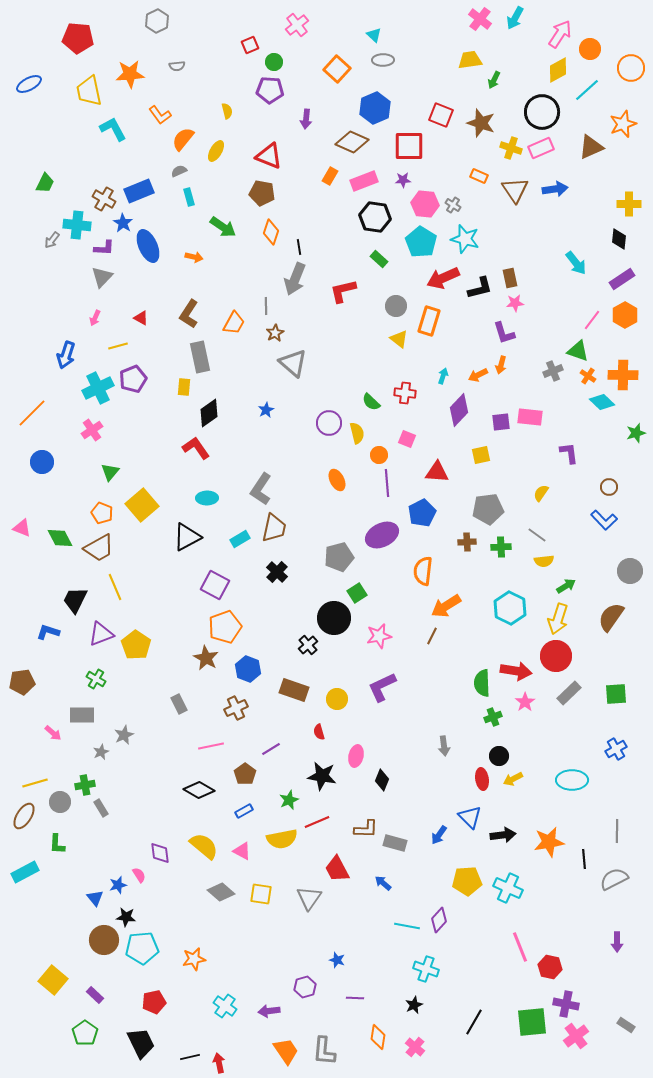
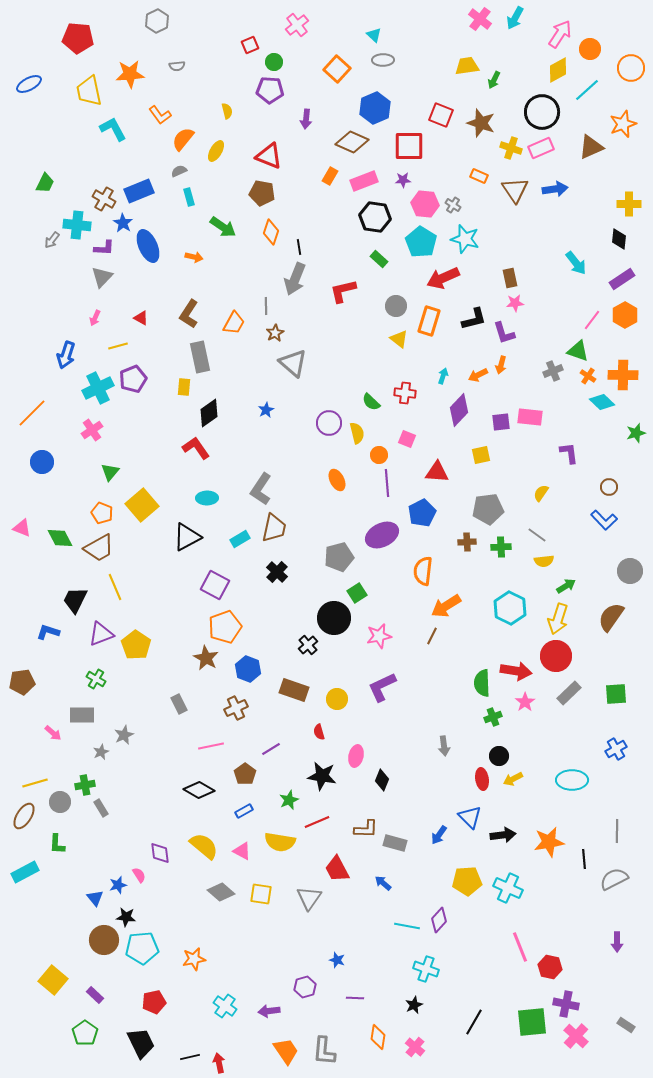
yellow trapezoid at (470, 60): moved 3 px left, 6 px down
black L-shape at (480, 288): moved 6 px left, 31 px down
yellow semicircle at (282, 839): moved 2 px left, 3 px down; rotated 20 degrees clockwise
pink cross at (576, 1036): rotated 10 degrees counterclockwise
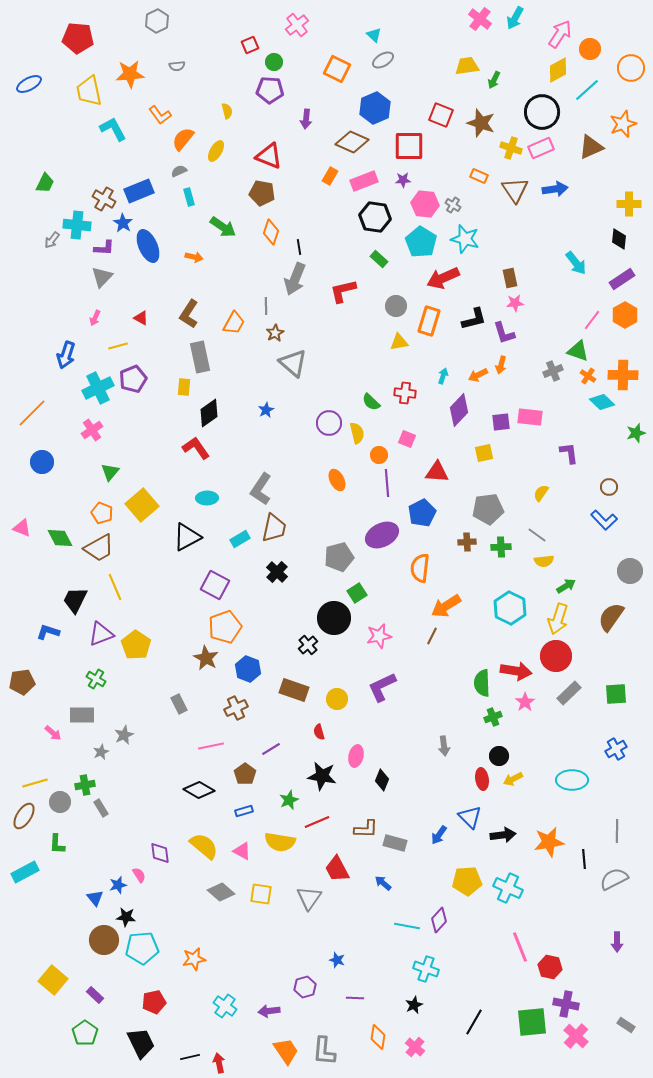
gray ellipse at (383, 60): rotated 30 degrees counterclockwise
orange square at (337, 69): rotated 16 degrees counterclockwise
yellow triangle at (399, 339): moved 3 px down; rotated 48 degrees counterclockwise
yellow square at (481, 455): moved 3 px right, 2 px up
orange semicircle at (423, 571): moved 3 px left, 3 px up
blue rectangle at (244, 811): rotated 12 degrees clockwise
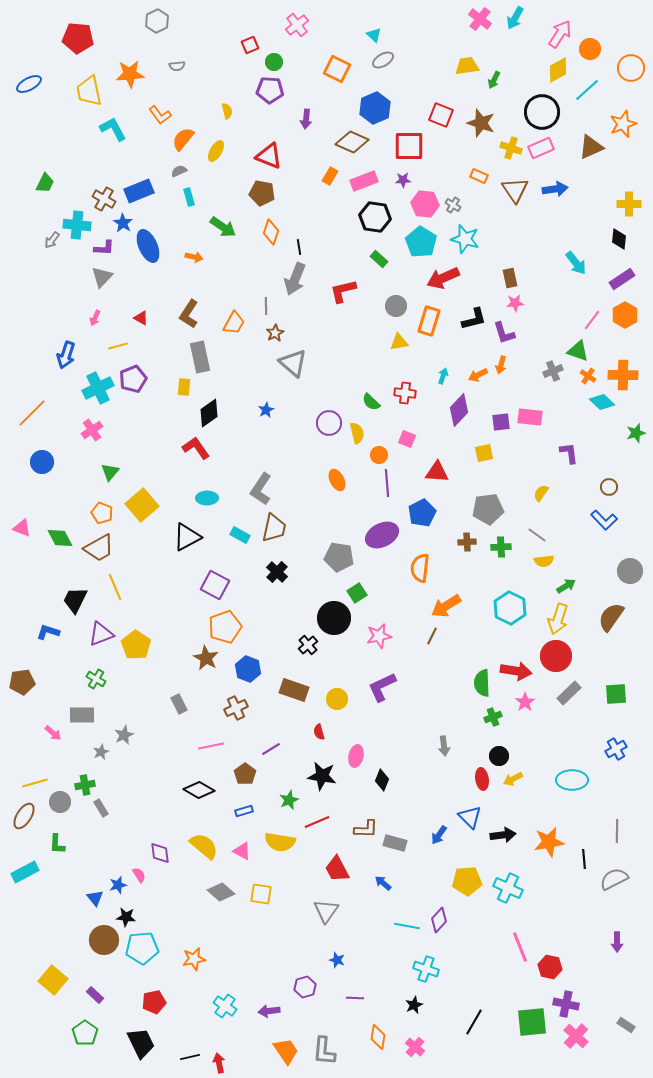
cyan rectangle at (240, 539): moved 4 px up; rotated 60 degrees clockwise
gray pentagon at (339, 557): rotated 24 degrees clockwise
gray triangle at (309, 898): moved 17 px right, 13 px down
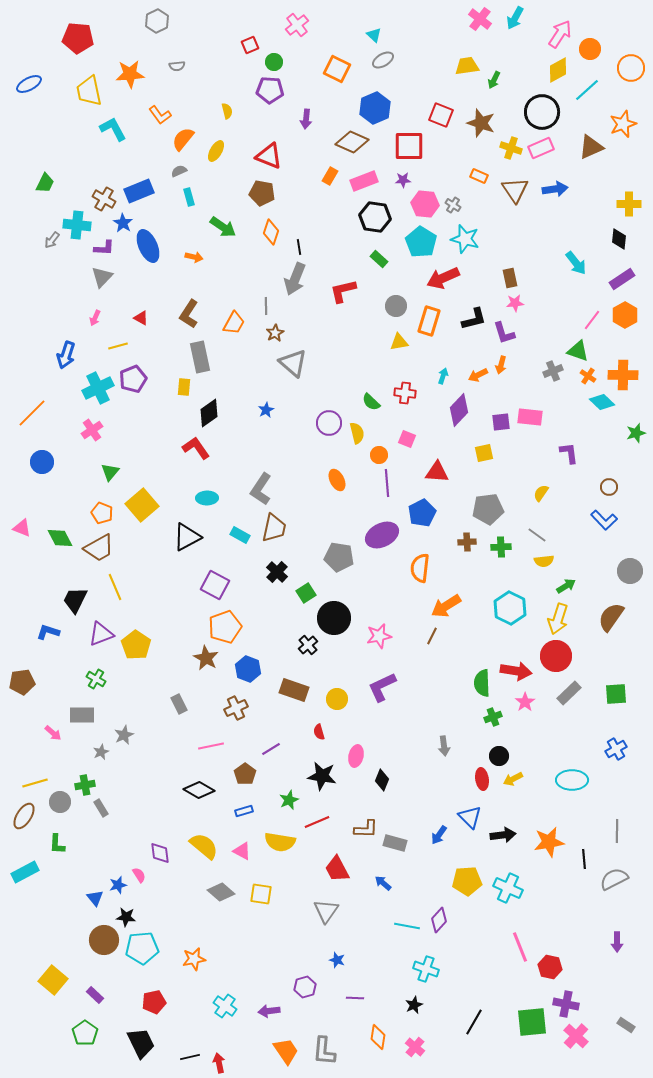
green square at (357, 593): moved 51 px left
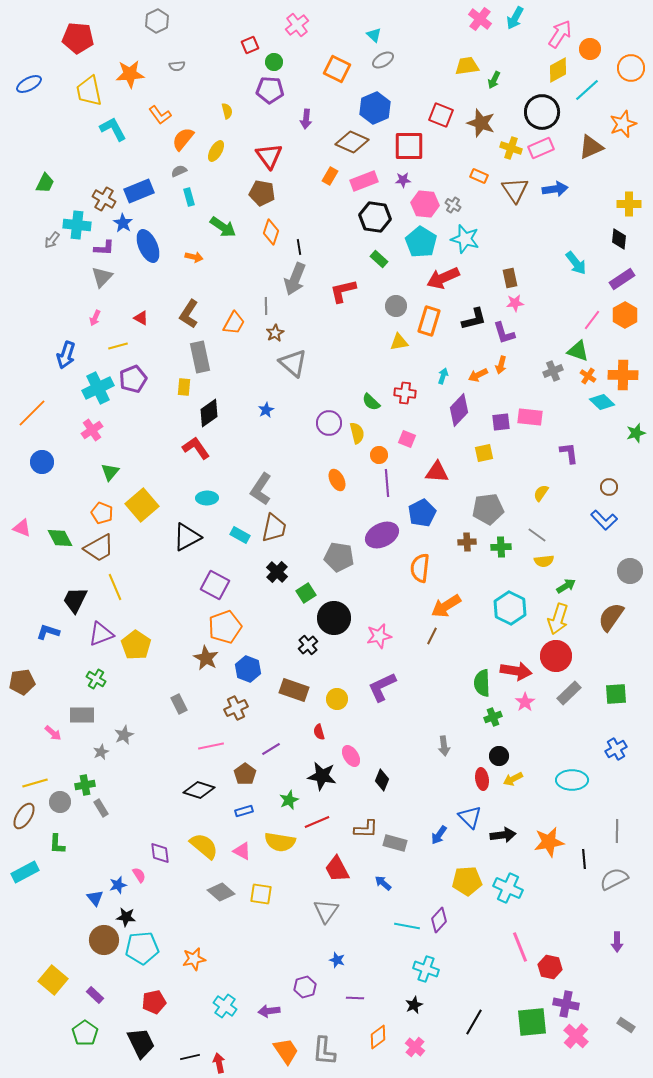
red triangle at (269, 156): rotated 32 degrees clockwise
pink ellipse at (356, 756): moved 5 px left; rotated 45 degrees counterclockwise
black diamond at (199, 790): rotated 12 degrees counterclockwise
orange diamond at (378, 1037): rotated 45 degrees clockwise
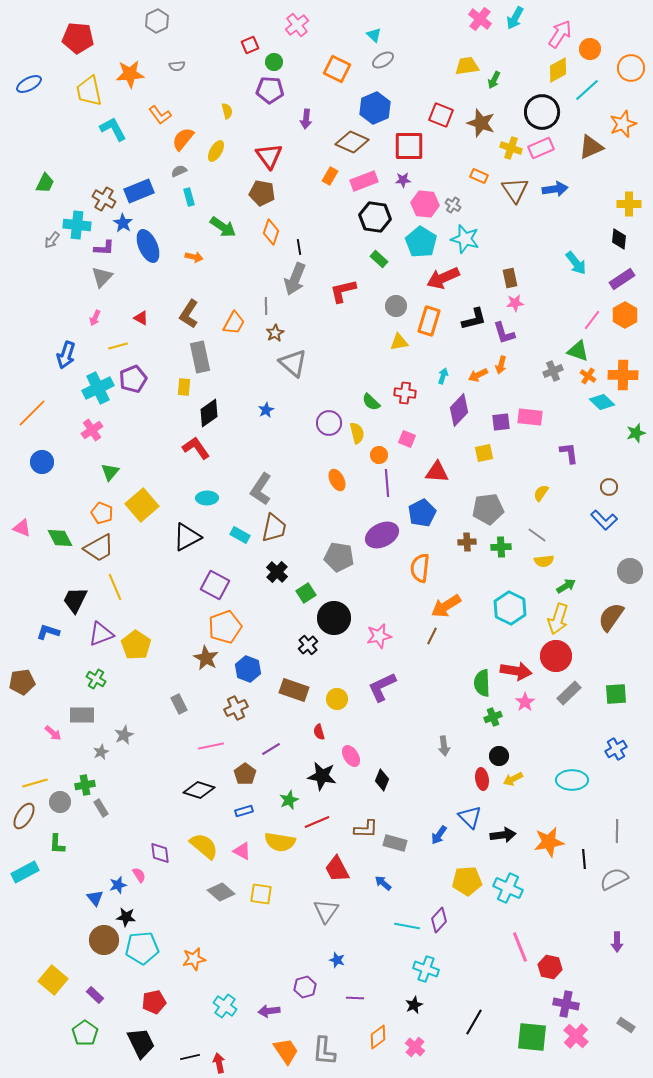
green square at (532, 1022): moved 15 px down; rotated 12 degrees clockwise
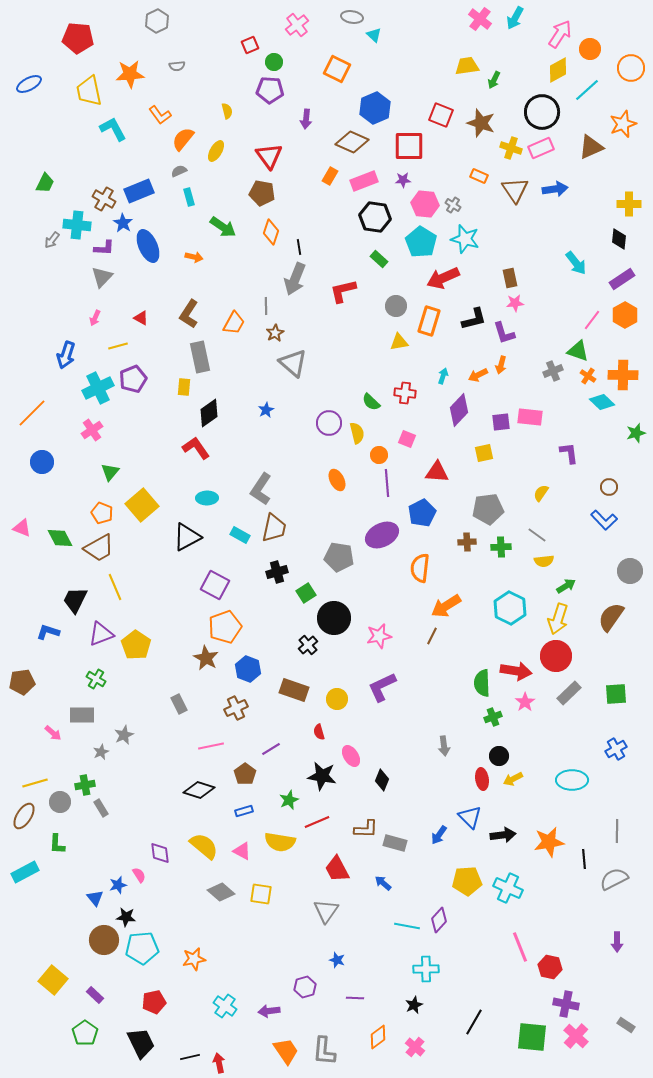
gray ellipse at (383, 60): moved 31 px left, 43 px up; rotated 40 degrees clockwise
black cross at (277, 572): rotated 30 degrees clockwise
cyan cross at (426, 969): rotated 20 degrees counterclockwise
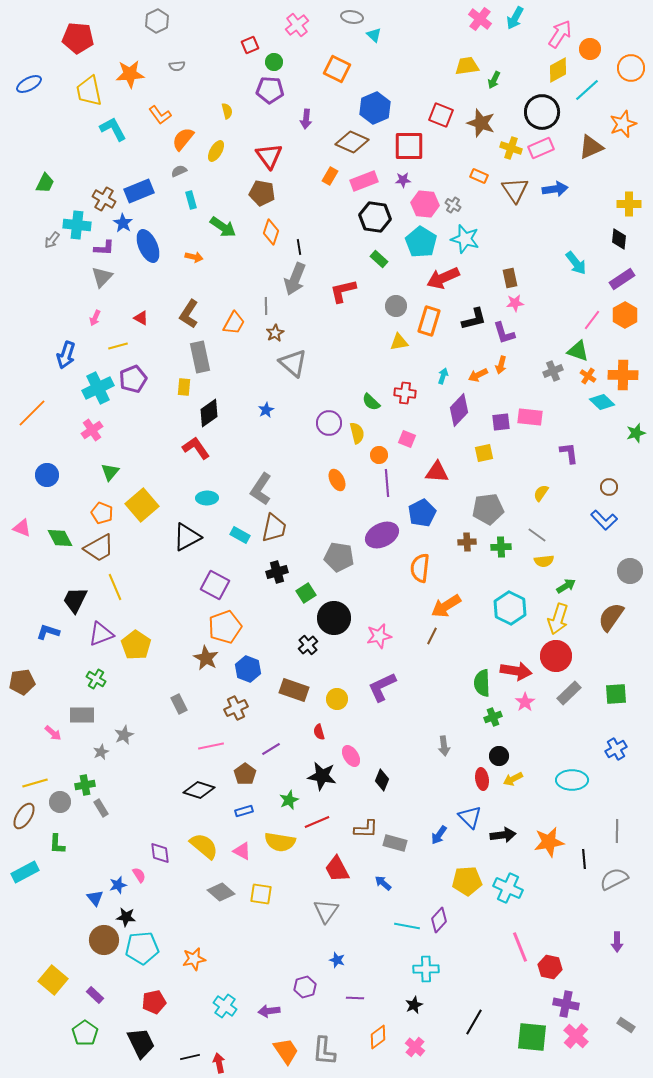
cyan rectangle at (189, 197): moved 2 px right, 3 px down
blue circle at (42, 462): moved 5 px right, 13 px down
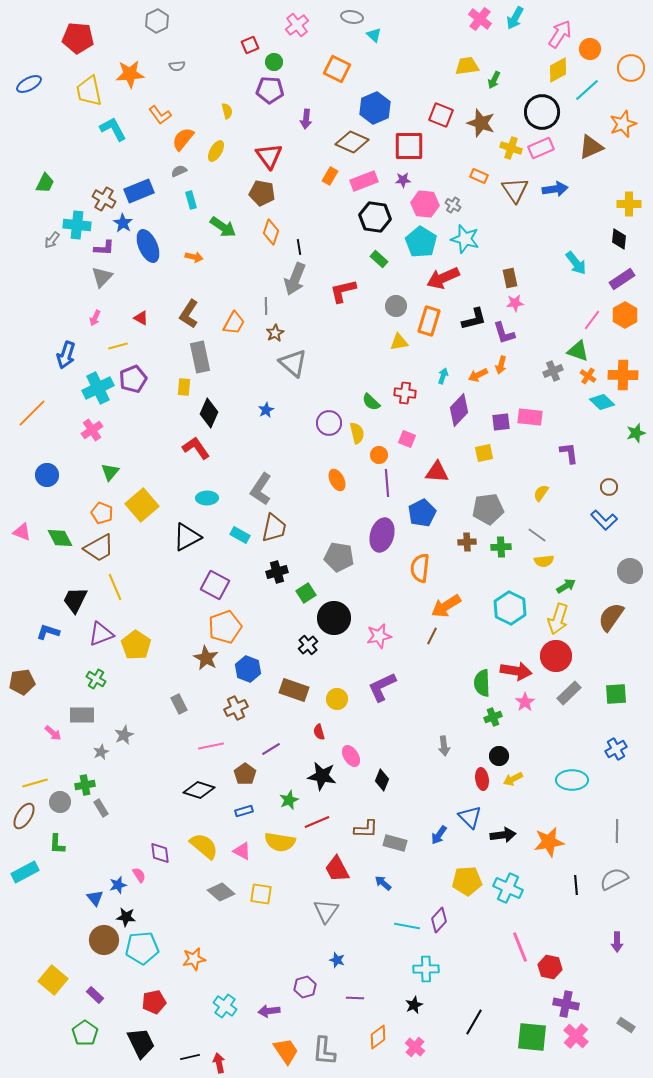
black diamond at (209, 413): rotated 32 degrees counterclockwise
pink triangle at (22, 528): moved 4 px down
purple ellipse at (382, 535): rotated 48 degrees counterclockwise
black line at (584, 859): moved 8 px left, 26 px down
